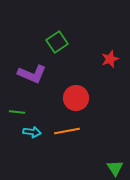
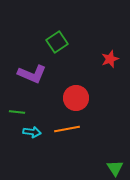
orange line: moved 2 px up
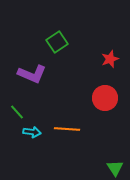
red circle: moved 29 px right
green line: rotated 42 degrees clockwise
orange line: rotated 15 degrees clockwise
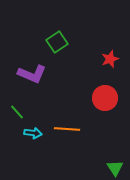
cyan arrow: moved 1 px right, 1 px down
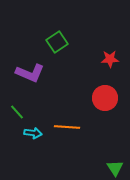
red star: rotated 18 degrees clockwise
purple L-shape: moved 2 px left, 1 px up
orange line: moved 2 px up
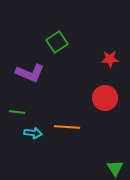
green line: rotated 42 degrees counterclockwise
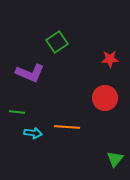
green triangle: moved 9 px up; rotated 12 degrees clockwise
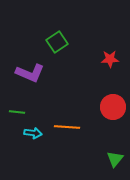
red circle: moved 8 px right, 9 px down
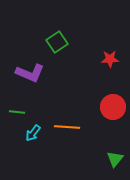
cyan arrow: rotated 120 degrees clockwise
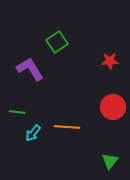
red star: moved 2 px down
purple L-shape: moved 4 px up; rotated 144 degrees counterclockwise
green triangle: moved 5 px left, 2 px down
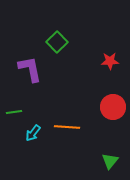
green square: rotated 10 degrees counterclockwise
purple L-shape: rotated 20 degrees clockwise
green line: moved 3 px left; rotated 14 degrees counterclockwise
